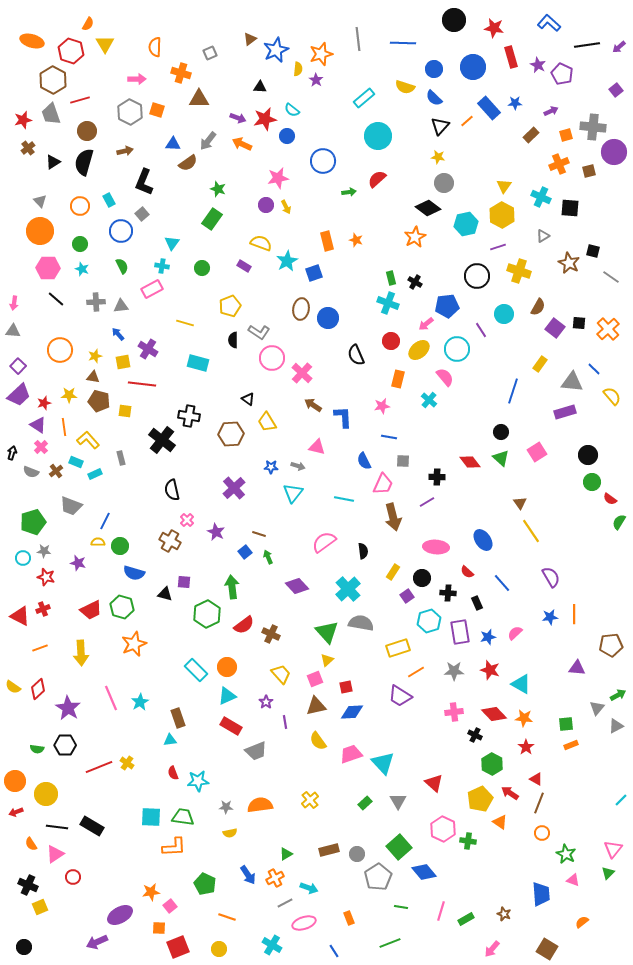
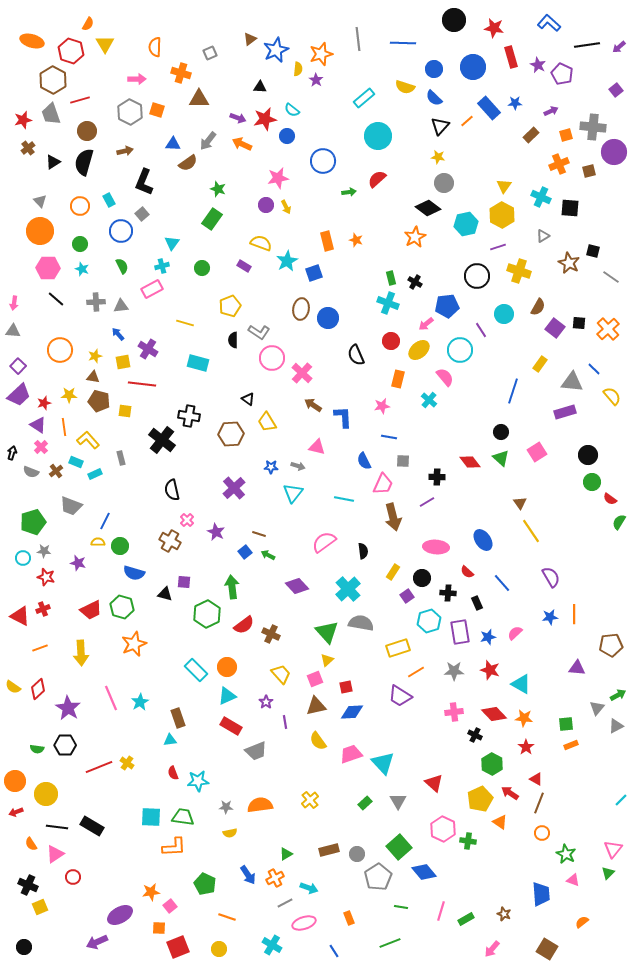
cyan cross at (162, 266): rotated 24 degrees counterclockwise
cyan circle at (457, 349): moved 3 px right, 1 px down
green arrow at (268, 557): moved 2 px up; rotated 40 degrees counterclockwise
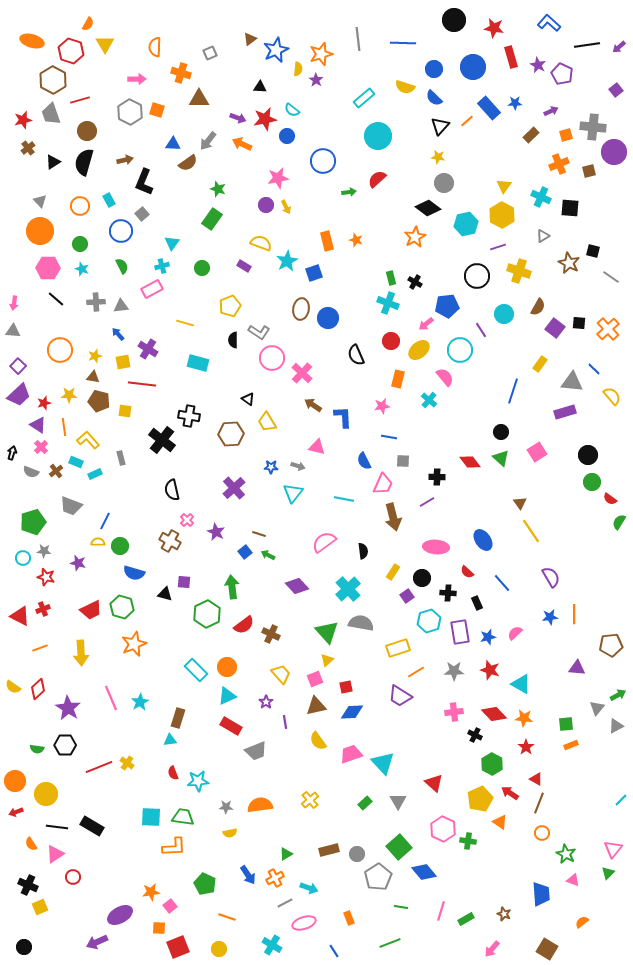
brown arrow at (125, 151): moved 9 px down
brown rectangle at (178, 718): rotated 36 degrees clockwise
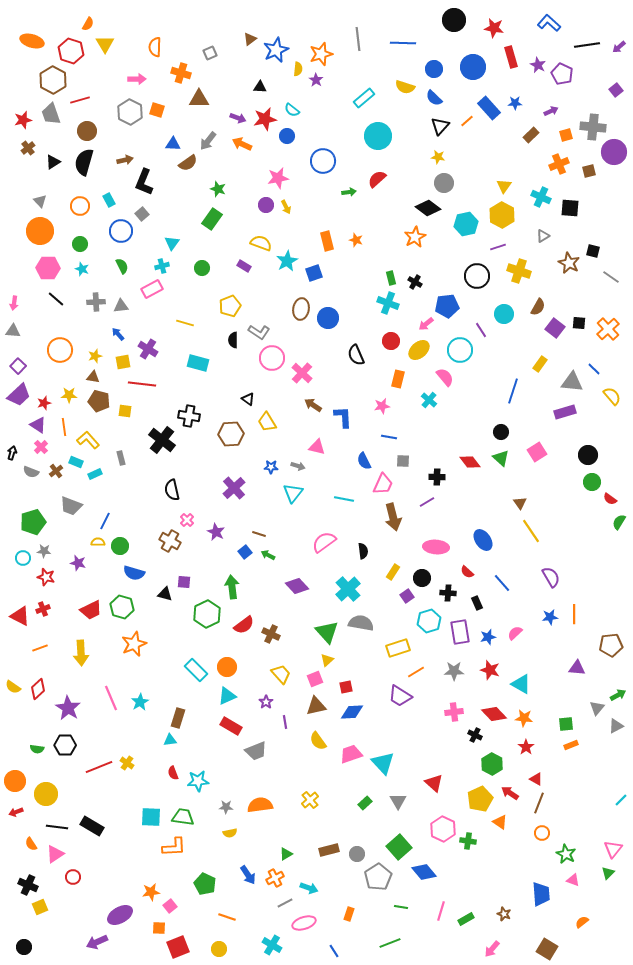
orange rectangle at (349, 918): moved 4 px up; rotated 40 degrees clockwise
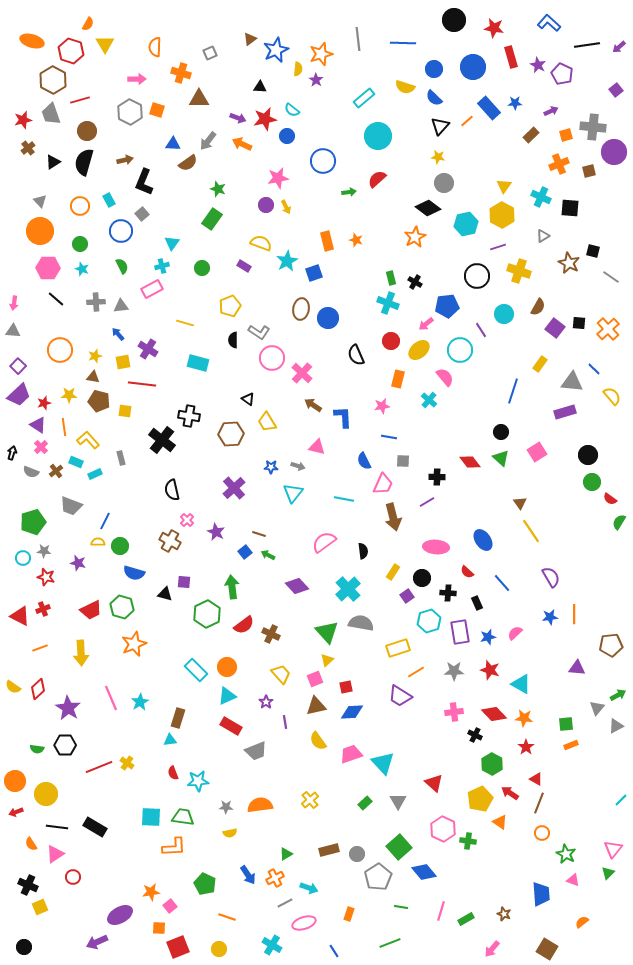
black rectangle at (92, 826): moved 3 px right, 1 px down
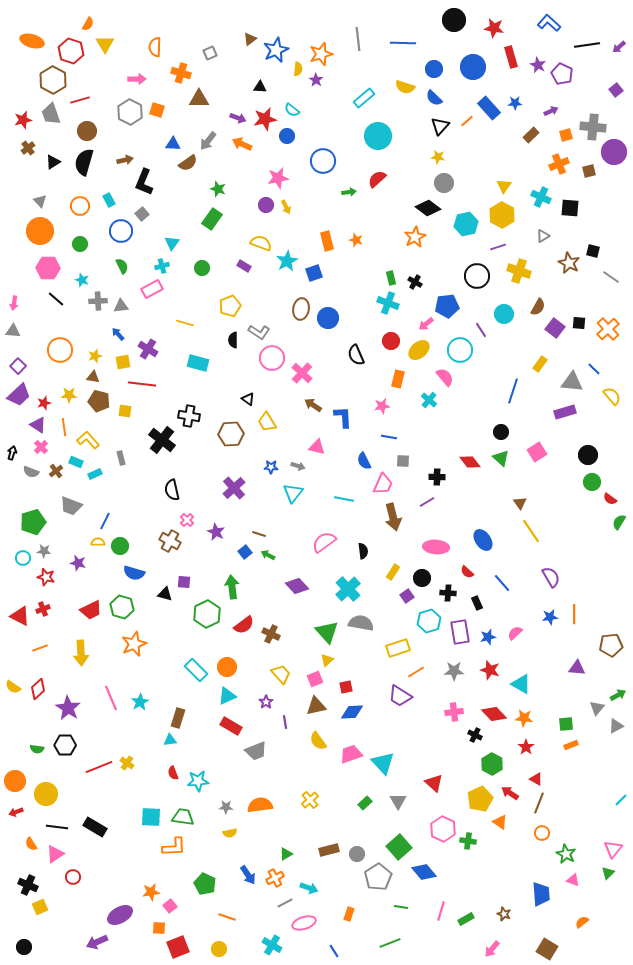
cyan star at (82, 269): moved 11 px down
gray cross at (96, 302): moved 2 px right, 1 px up
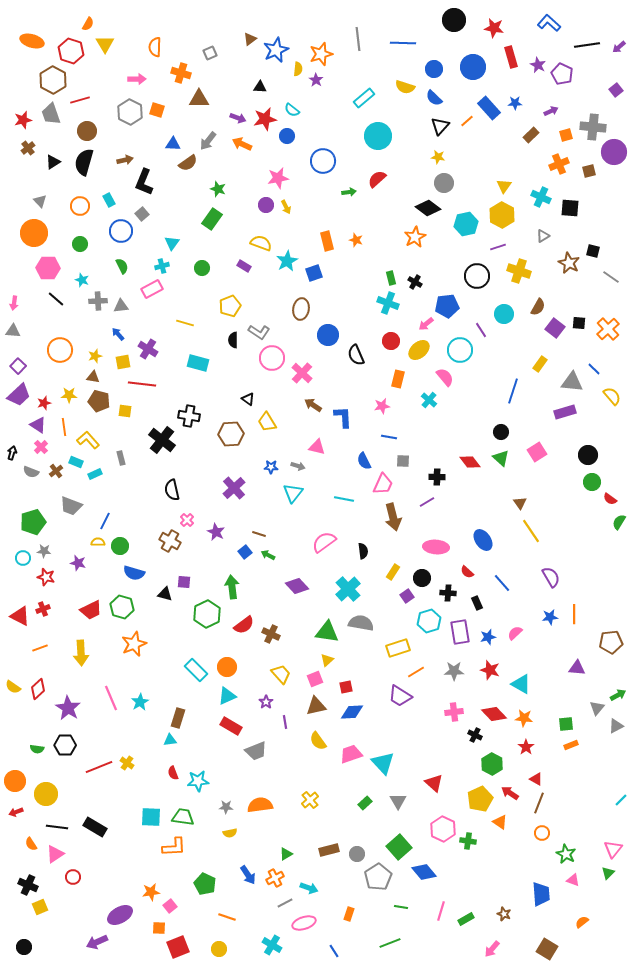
orange circle at (40, 231): moved 6 px left, 2 px down
blue circle at (328, 318): moved 17 px down
green triangle at (327, 632): rotated 40 degrees counterclockwise
brown pentagon at (611, 645): moved 3 px up
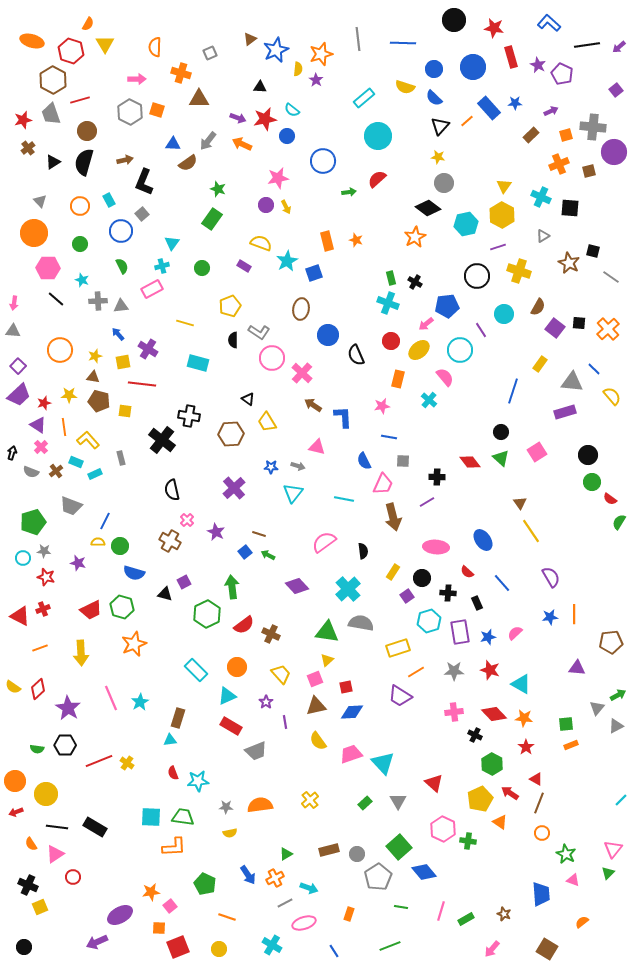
purple square at (184, 582): rotated 32 degrees counterclockwise
orange circle at (227, 667): moved 10 px right
red line at (99, 767): moved 6 px up
green line at (390, 943): moved 3 px down
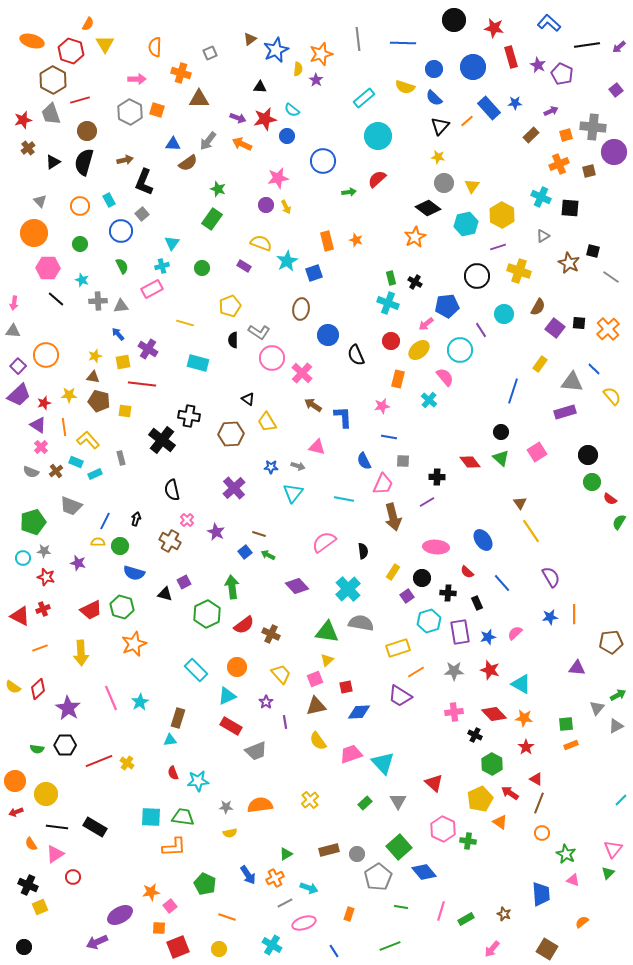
yellow triangle at (504, 186): moved 32 px left
orange circle at (60, 350): moved 14 px left, 5 px down
black arrow at (12, 453): moved 124 px right, 66 px down
blue diamond at (352, 712): moved 7 px right
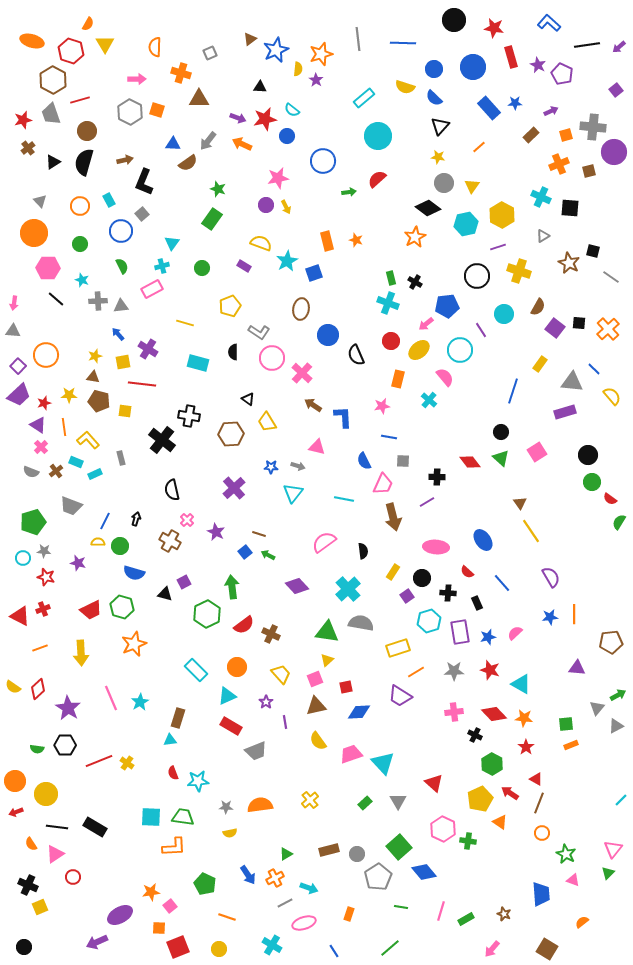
orange line at (467, 121): moved 12 px right, 26 px down
black semicircle at (233, 340): moved 12 px down
green line at (390, 946): moved 2 px down; rotated 20 degrees counterclockwise
